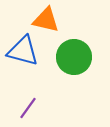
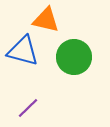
purple line: rotated 10 degrees clockwise
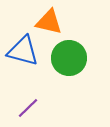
orange triangle: moved 3 px right, 2 px down
green circle: moved 5 px left, 1 px down
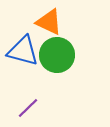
orange triangle: rotated 12 degrees clockwise
green circle: moved 12 px left, 3 px up
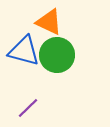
blue triangle: moved 1 px right
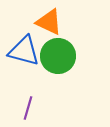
green circle: moved 1 px right, 1 px down
purple line: rotated 30 degrees counterclockwise
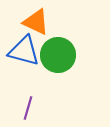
orange triangle: moved 13 px left
green circle: moved 1 px up
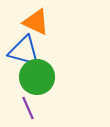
green circle: moved 21 px left, 22 px down
purple line: rotated 40 degrees counterclockwise
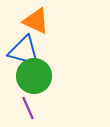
orange triangle: moved 1 px up
green circle: moved 3 px left, 1 px up
